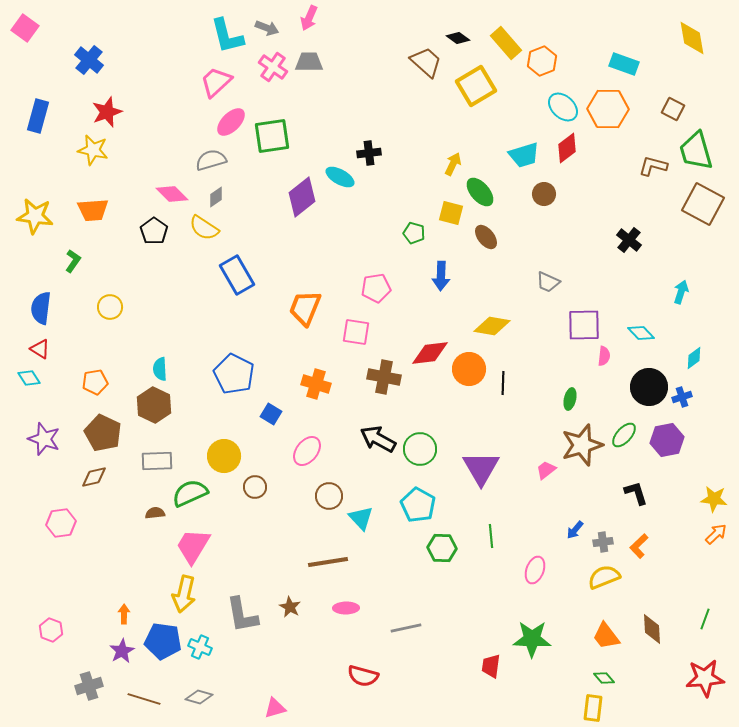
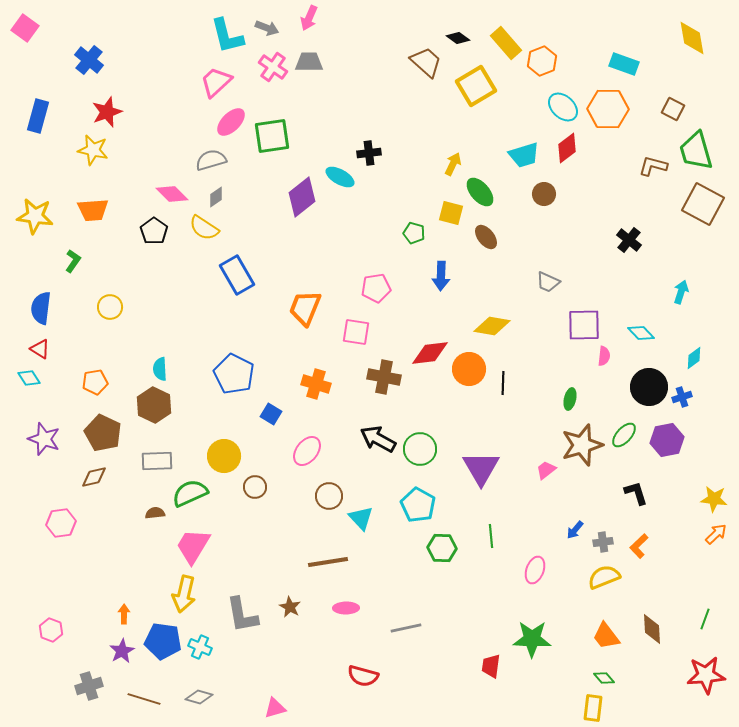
red star at (705, 678): moved 1 px right, 3 px up
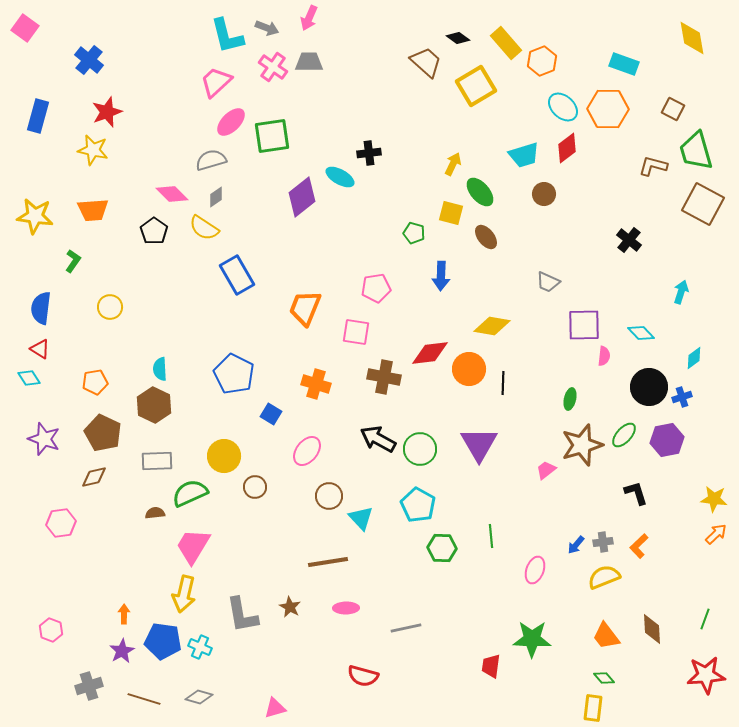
purple triangle at (481, 468): moved 2 px left, 24 px up
blue arrow at (575, 530): moved 1 px right, 15 px down
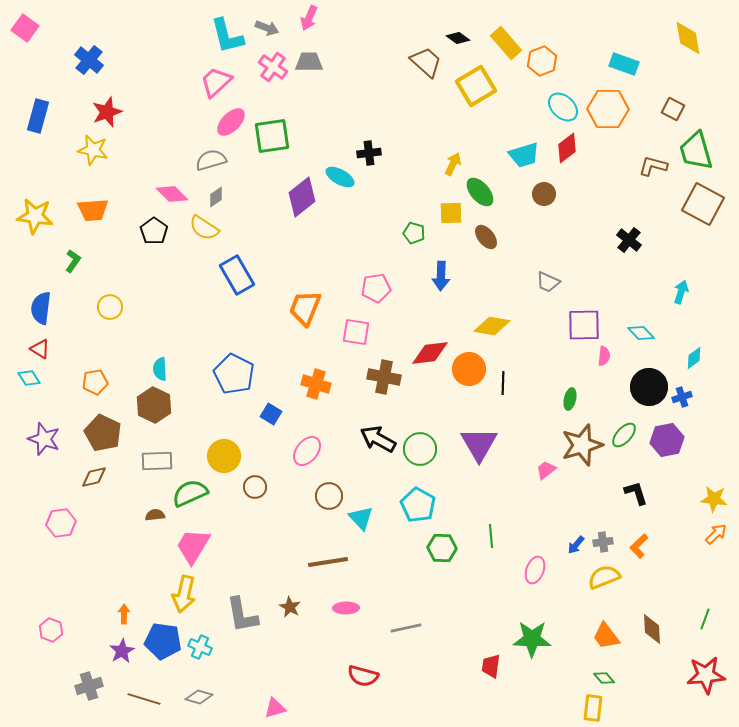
yellow diamond at (692, 38): moved 4 px left
yellow square at (451, 213): rotated 15 degrees counterclockwise
brown semicircle at (155, 513): moved 2 px down
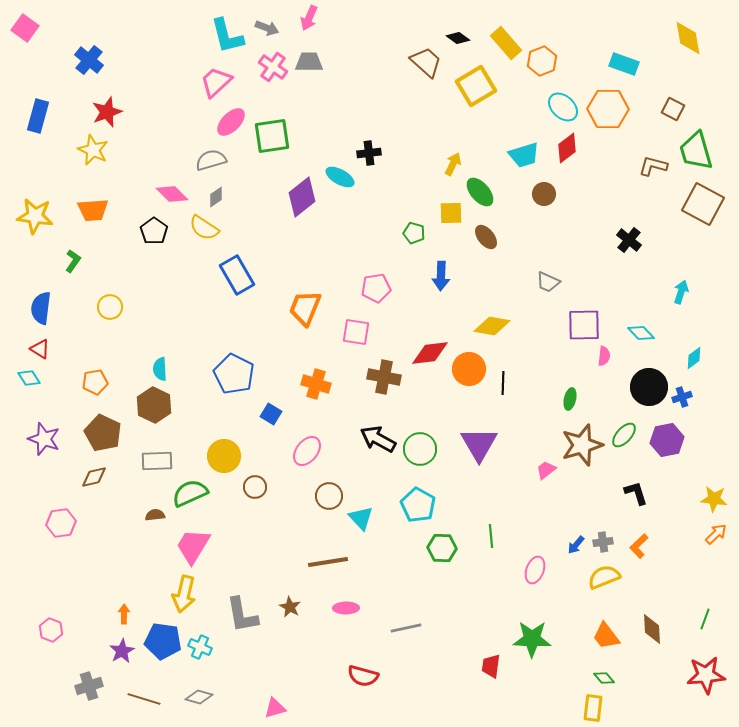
yellow star at (93, 150): rotated 12 degrees clockwise
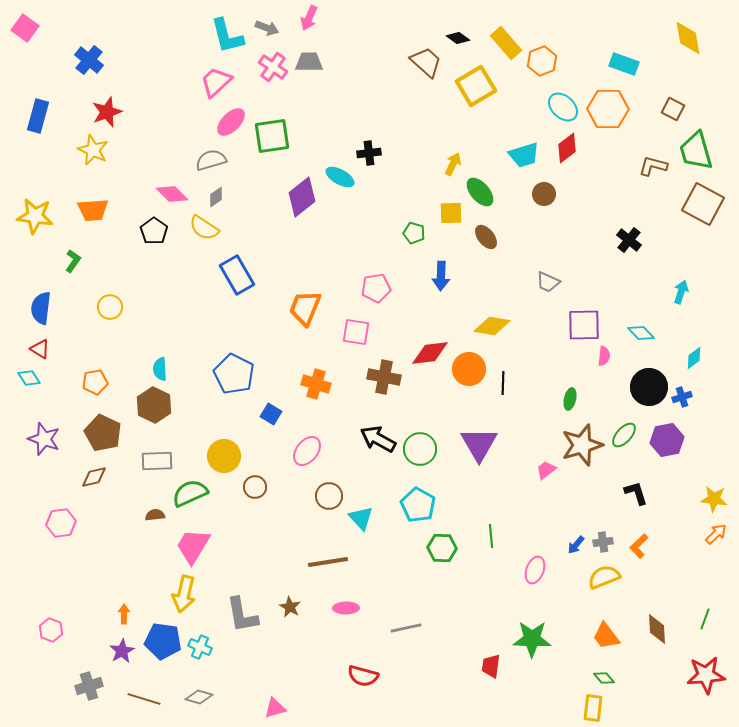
brown diamond at (652, 629): moved 5 px right
